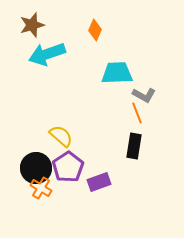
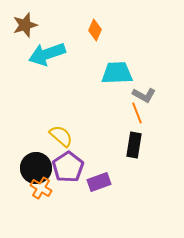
brown star: moved 7 px left
black rectangle: moved 1 px up
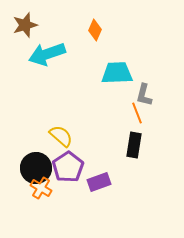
gray L-shape: rotated 75 degrees clockwise
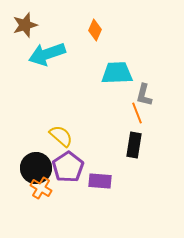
purple rectangle: moved 1 px right, 1 px up; rotated 25 degrees clockwise
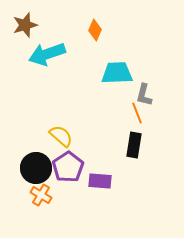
orange cross: moved 7 px down
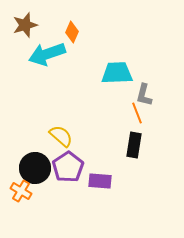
orange diamond: moved 23 px left, 2 px down
black circle: moved 1 px left
orange cross: moved 20 px left, 4 px up
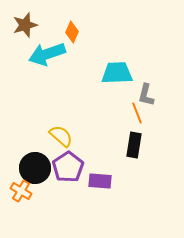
gray L-shape: moved 2 px right
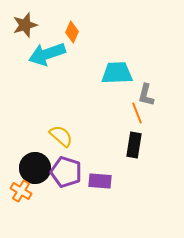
purple pentagon: moved 2 px left, 5 px down; rotated 20 degrees counterclockwise
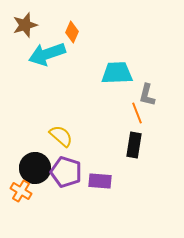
gray L-shape: moved 1 px right
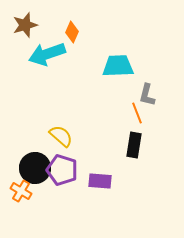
cyan trapezoid: moved 1 px right, 7 px up
purple pentagon: moved 4 px left, 2 px up
